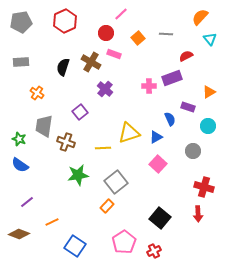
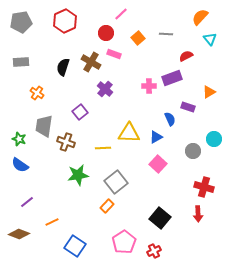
cyan circle at (208, 126): moved 6 px right, 13 px down
yellow triangle at (129, 133): rotated 20 degrees clockwise
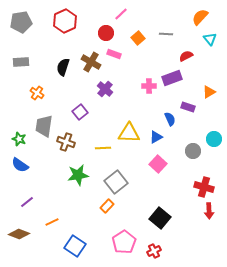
red arrow at (198, 214): moved 11 px right, 3 px up
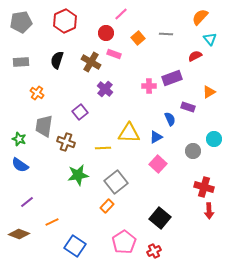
red semicircle at (186, 56): moved 9 px right
black semicircle at (63, 67): moved 6 px left, 7 px up
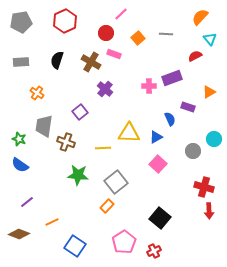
green star at (78, 175): rotated 15 degrees clockwise
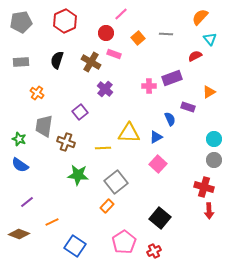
gray circle at (193, 151): moved 21 px right, 9 px down
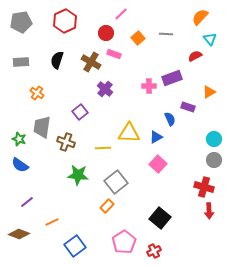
gray trapezoid at (44, 126): moved 2 px left, 1 px down
blue square at (75, 246): rotated 20 degrees clockwise
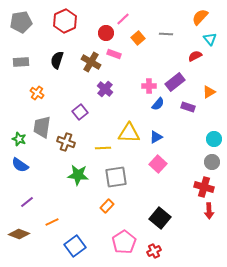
pink line at (121, 14): moved 2 px right, 5 px down
purple rectangle at (172, 78): moved 3 px right, 4 px down; rotated 18 degrees counterclockwise
blue semicircle at (170, 119): moved 12 px left, 15 px up; rotated 64 degrees clockwise
gray circle at (214, 160): moved 2 px left, 2 px down
gray square at (116, 182): moved 5 px up; rotated 30 degrees clockwise
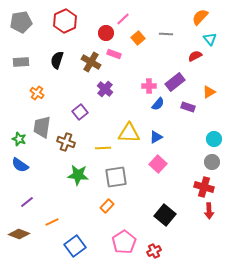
black square at (160, 218): moved 5 px right, 3 px up
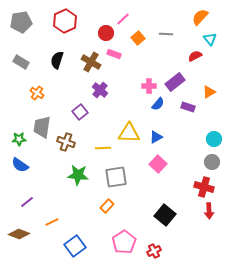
gray rectangle at (21, 62): rotated 35 degrees clockwise
purple cross at (105, 89): moved 5 px left, 1 px down
green star at (19, 139): rotated 24 degrees counterclockwise
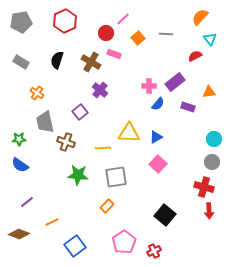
orange triangle at (209, 92): rotated 24 degrees clockwise
gray trapezoid at (42, 127): moved 3 px right, 5 px up; rotated 20 degrees counterclockwise
